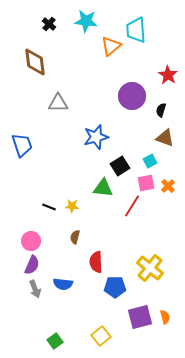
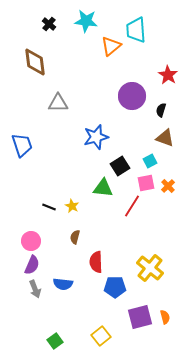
yellow star: rotated 24 degrees clockwise
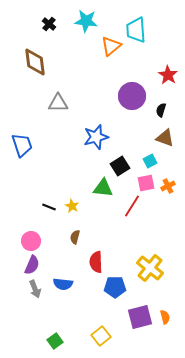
orange cross: rotated 16 degrees clockwise
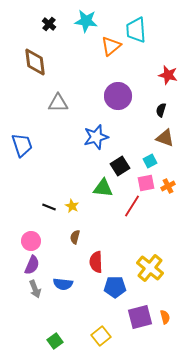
red star: rotated 18 degrees counterclockwise
purple circle: moved 14 px left
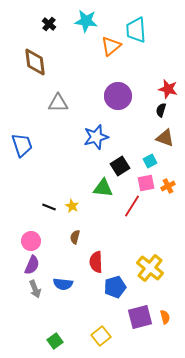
red star: moved 14 px down
blue pentagon: rotated 15 degrees counterclockwise
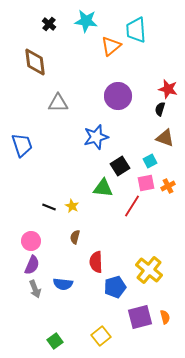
black semicircle: moved 1 px left, 1 px up
yellow cross: moved 1 px left, 2 px down
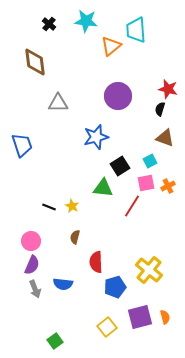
yellow square: moved 6 px right, 9 px up
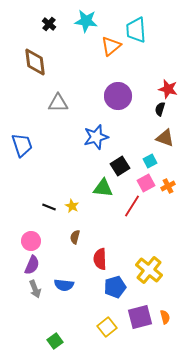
pink square: rotated 18 degrees counterclockwise
red semicircle: moved 4 px right, 3 px up
blue semicircle: moved 1 px right, 1 px down
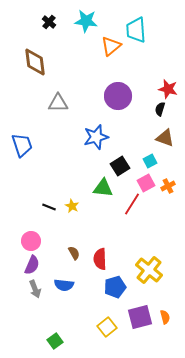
black cross: moved 2 px up
red line: moved 2 px up
brown semicircle: moved 1 px left, 16 px down; rotated 136 degrees clockwise
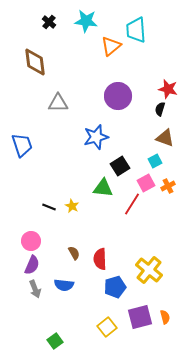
cyan square: moved 5 px right
